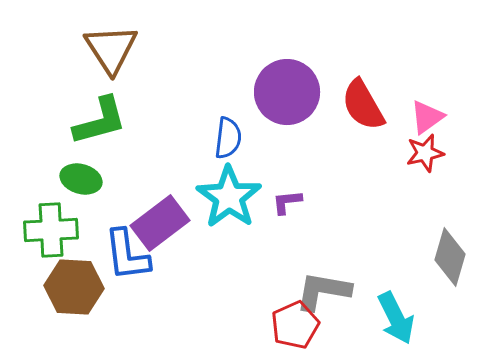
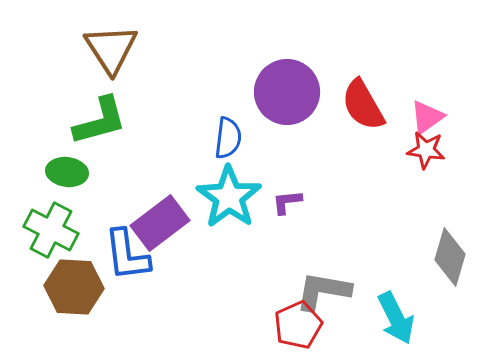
red star: moved 1 px right, 3 px up; rotated 21 degrees clockwise
green ellipse: moved 14 px left, 7 px up; rotated 9 degrees counterclockwise
green cross: rotated 30 degrees clockwise
red pentagon: moved 3 px right
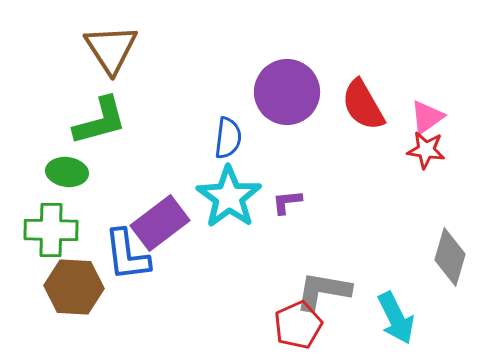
green cross: rotated 26 degrees counterclockwise
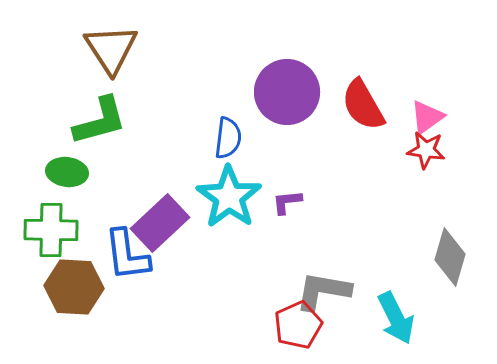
purple rectangle: rotated 6 degrees counterclockwise
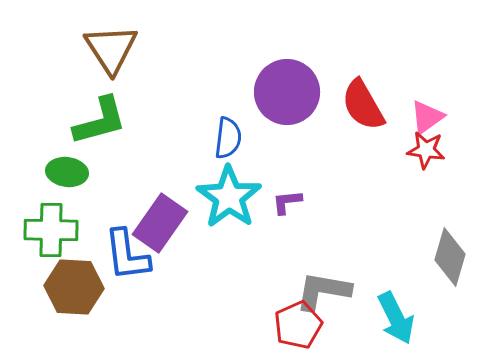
purple rectangle: rotated 12 degrees counterclockwise
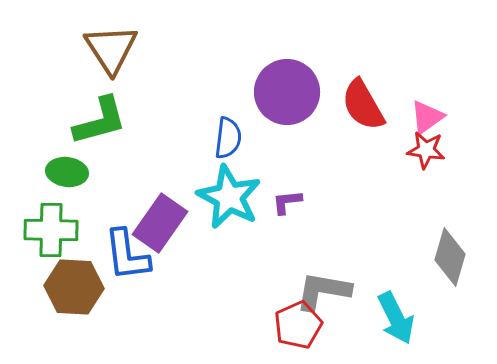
cyan star: rotated 8 degrees counterclockwise
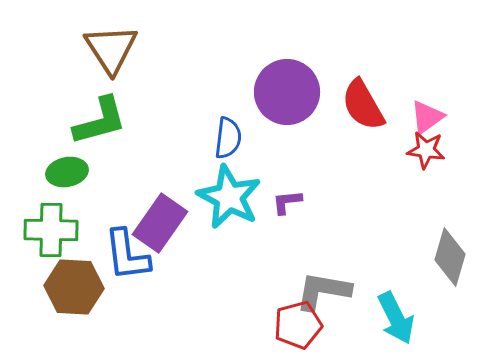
green ellipse: rotated 18 degrees counterclockwise
red pentagon: rotated 9 degrees clockwise
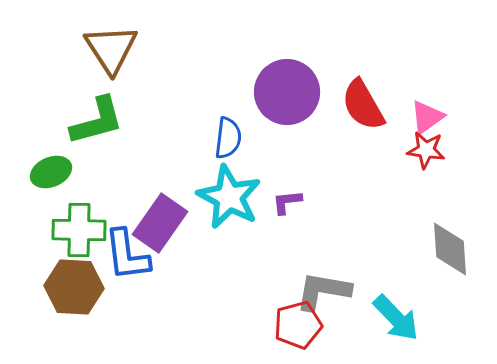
green L-shape: moved 3 px left
green ellipse: moved 16 px left; rotated 12 degrees counterclockwise
green cross: moved 28 px right
gray diamond: moved 8 px up; rotated 20 degrees counterclockwise
cyan arrow: rotated 18 degrees counterclockwise
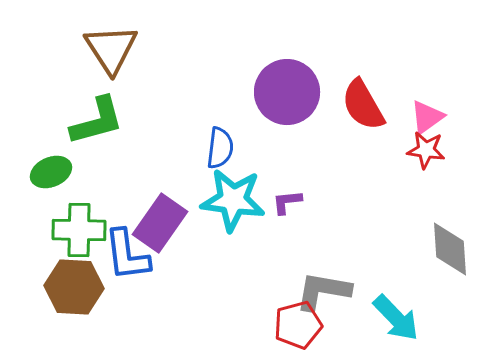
blue semicircle: moved 8 px left, 10 px down
cyan star: moved 4 px right, 3 px down; rotated 20 degrees counterclockwise
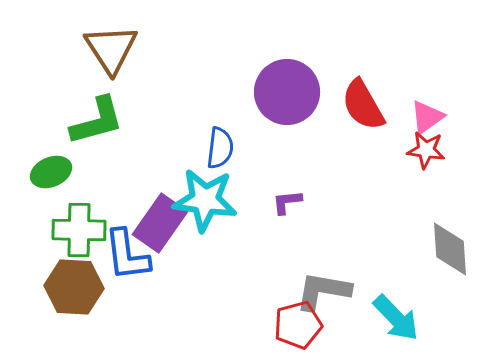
cyan star: moved 28 px left
